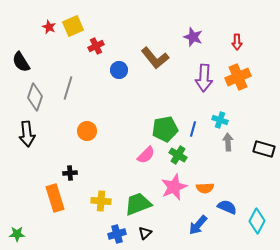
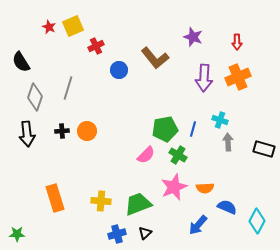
black cross: moved 8 px left, 42 px up
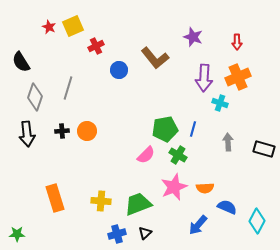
cyan cross: moved 17 px up
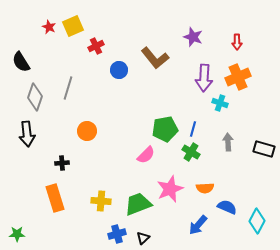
black cross: moved 32 px down
green cross: moved 13 px right, 3 px up
pink star: moved 4 px left, 2 px down
black triangle: moved 2 px left, 5 px down
